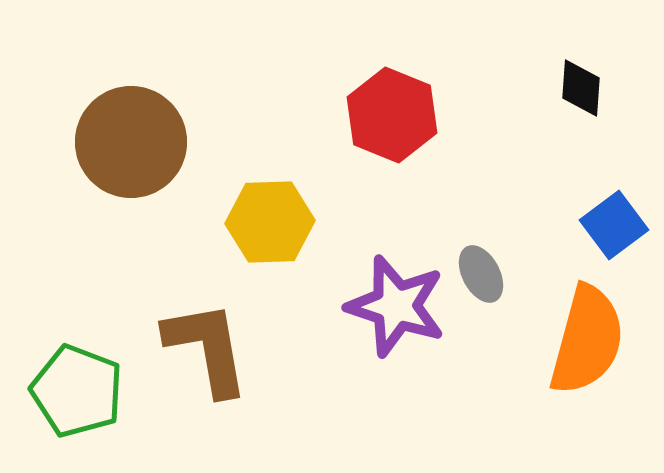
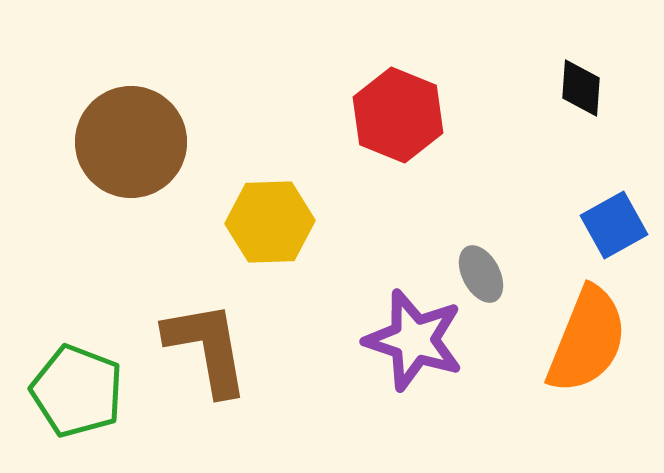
red hexagon: moved 6 px right
blue square: rotated 8 degrees clockwise
purple star: moved 18 px right, 34 px down
orange semicircle: rotated 7 degrees clockwise
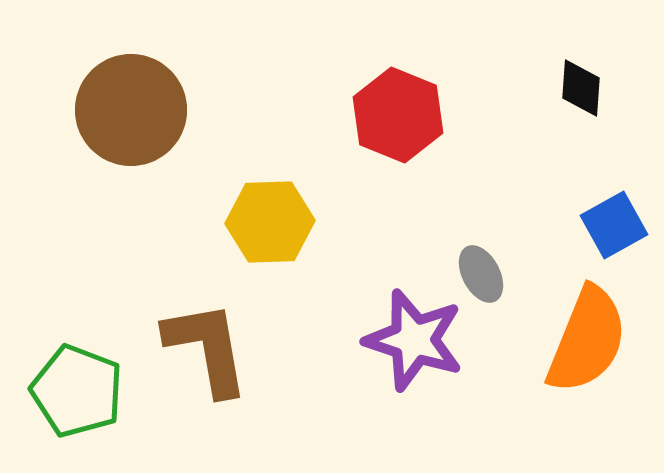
brown circle: moved 32 px up
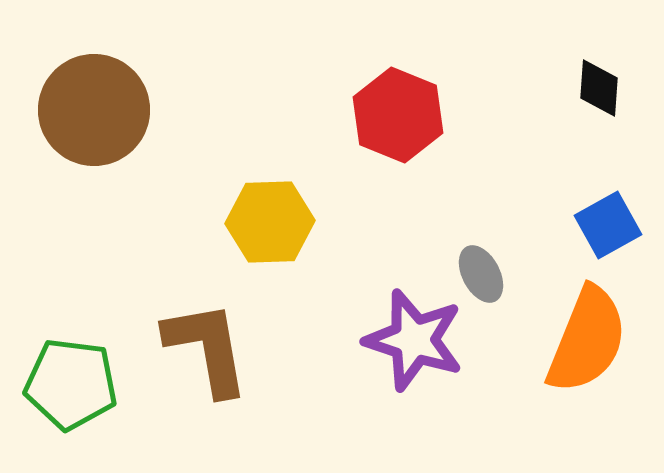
black diamond: moved 18 px right
brown circle: moved 37 px left
blue square: moved 6 px left
green pentagon: moved 6 px left, 7 px up; rotated 14 degrees counterclockwise
